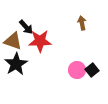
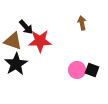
black square: rotated 32 degrees counterclockwise
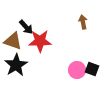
brown arrow: moved 1 px right, 1 px up
black star: moved 1 px down
black square: moved 1 px up
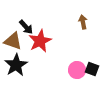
red star: rotated 25 degrees counterclockwise
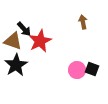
black arrow: moved 2 px left, 2 px down
